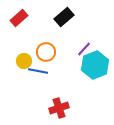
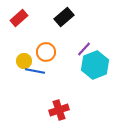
blue line: moved 3 px left
red cross: moved 2 px down
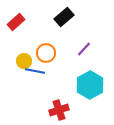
red rectangle: moved 3 px left, 4 px down
orange circle: moved 1 px down
cyan hexagon: moved 5 px left, 20 px down; rotated 8 degrees counterclockwise
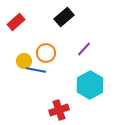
blue line: moved 1 px right, 1 px up
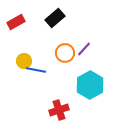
black rectangle: moved 9 px left, 1 px down
red rectangle: rotated 12 degrees clockwise
orange circle: moved 19 px right
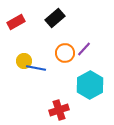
blue line: moved 2 px up
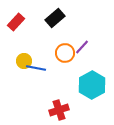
red rectangle: rotated 18 degrees counterclockwise
purple line: moved 2 px left, 2 px up
cyan hexagon: moved 2 px right
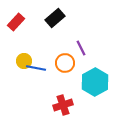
purple line: moved 1 px left, 1 px down; rotated 70 degrees counterclockwise
orange circle: moved 10 px down
cyan hexagon: moved 3 px right, 3 px up
red cross: moved 4 px right, 5 px up
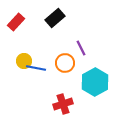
red cross: moved 1 px up
